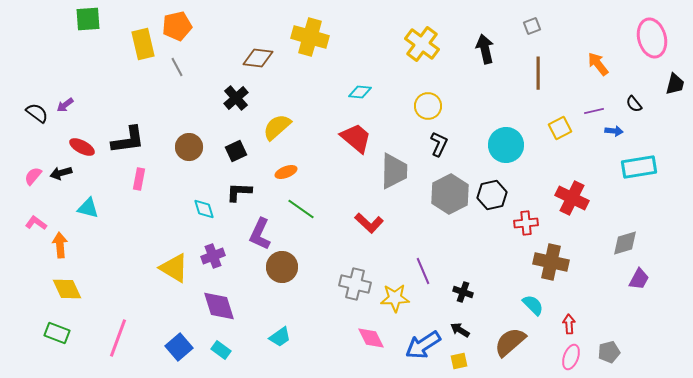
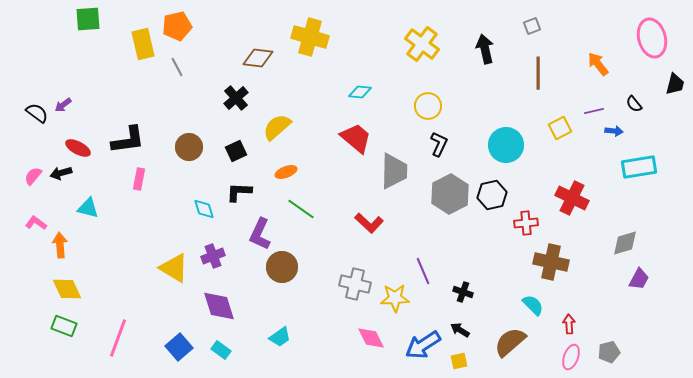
purple arrow at (65, 105): moved 2 px left
red ellipse at (82, 147): moved 4 px left, 1 px down
green rectangle at (57, 333): moved 7 px right, 7 px up
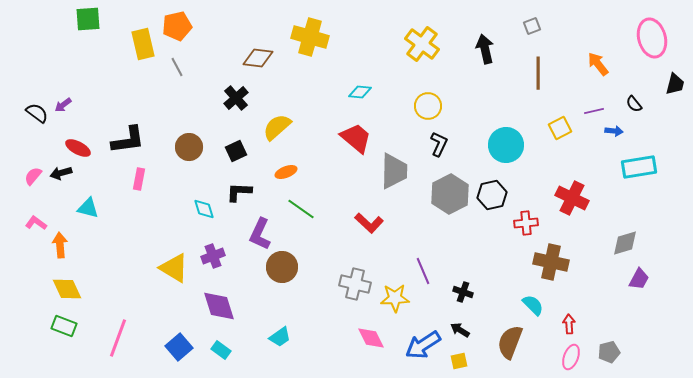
brown semicircle at (510, 342): rotated 28 degrees counterclockwise
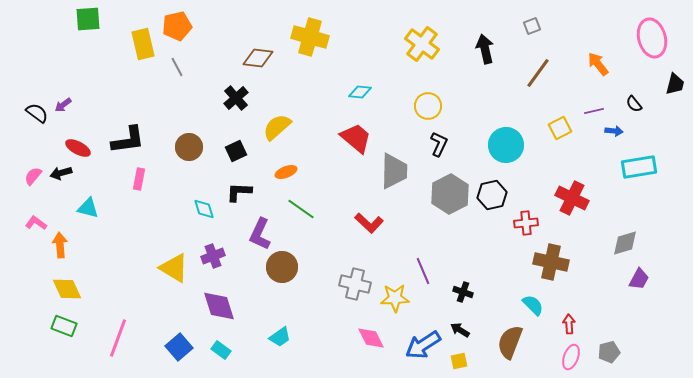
brown line at (538, 73): rotated 36 degrees clockwise
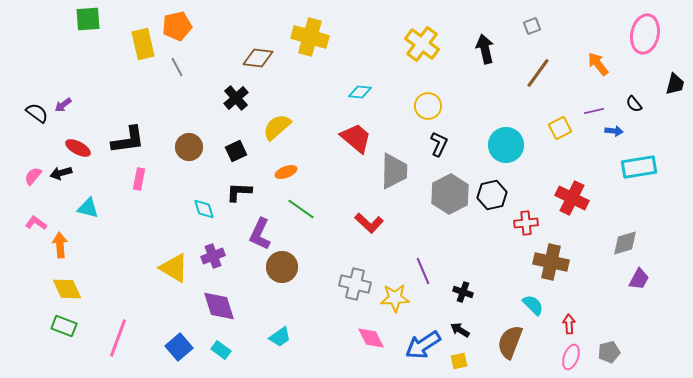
pink ellipse at (652, 38): moved 7 px left, 4 px up; rotated 27 degrees clockwise
